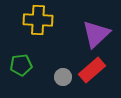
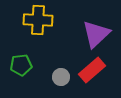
gray circle: moved 2 px left
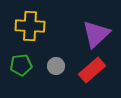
yellow cross: moved 8 px left, 6 px down
gray circle: moved 5 px left, 11 px up
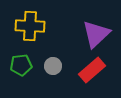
gray circle: moved 3 px left
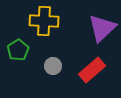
yellow cross: moved 14 px right, 5 px up
purple triangle: moved 6 px right, 6 px up
green pentagon: moved 3 px left, 15 px up; rotated 25 degrees counterclockwise
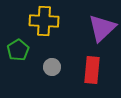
gray circle: moved 1 px left, 1 px down
red rectangle: rotated 44 degrees counterclockwise
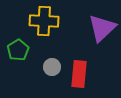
red rectangle: moved 13 px left, 4 px down
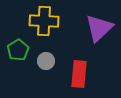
purple triangle: moved 3 px left
gray circle: moved 6 px left, 6 px up
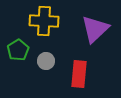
purple triangle: moved 4 px left, 1 px down
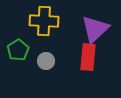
red rectangle: moved 9 px right, 17 px up
